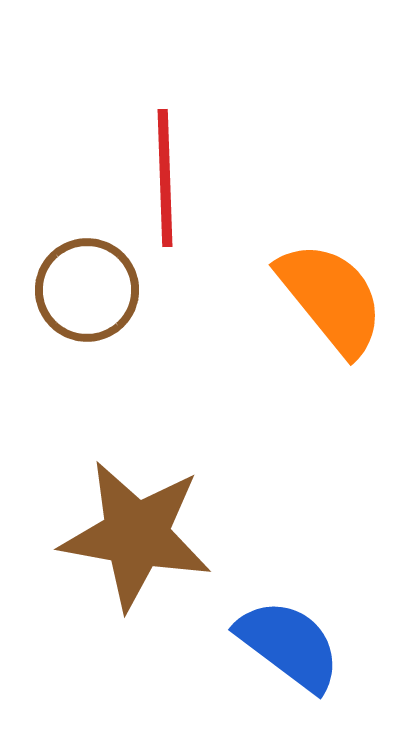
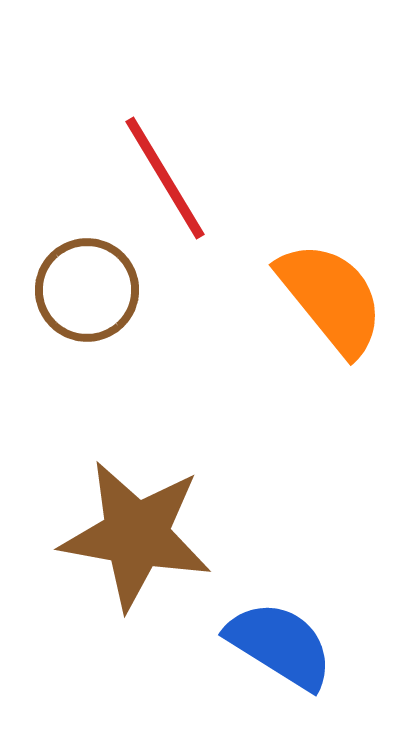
red line: rotated 29 degrees counterclockwise
blue semicircle: moved 9 px left; rotated 5 degrees counterclockwise
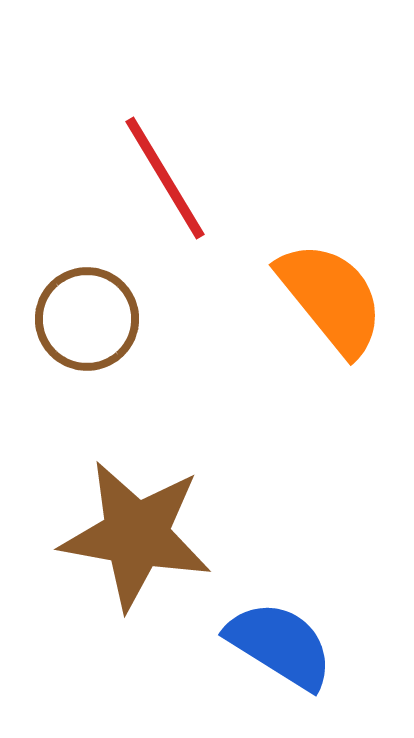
brown circle: moved 29 px down
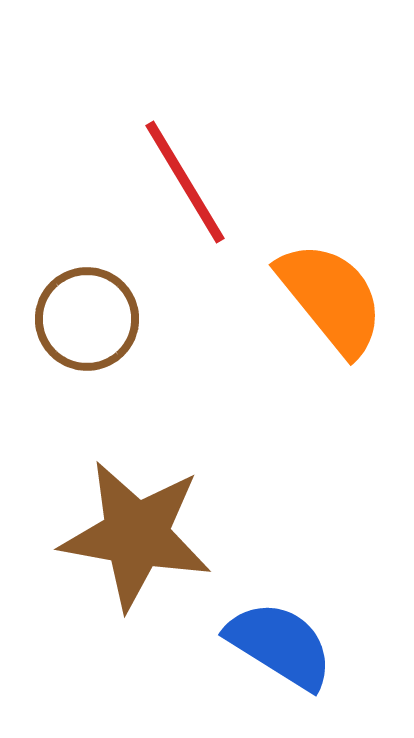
red line: moved 20 px right, 4 px down
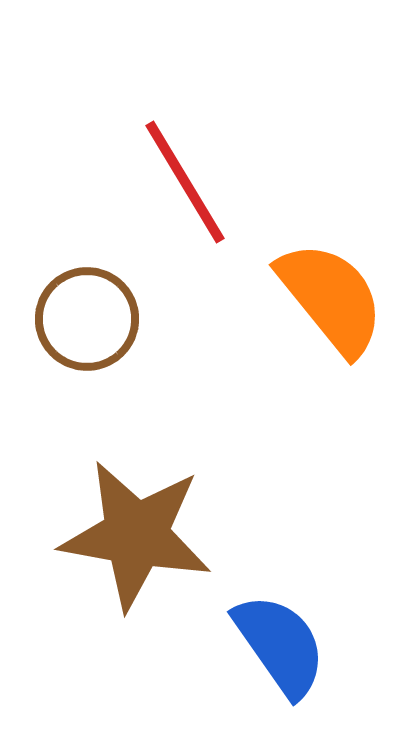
blue semicircle: rotated 23 degrees clockwise
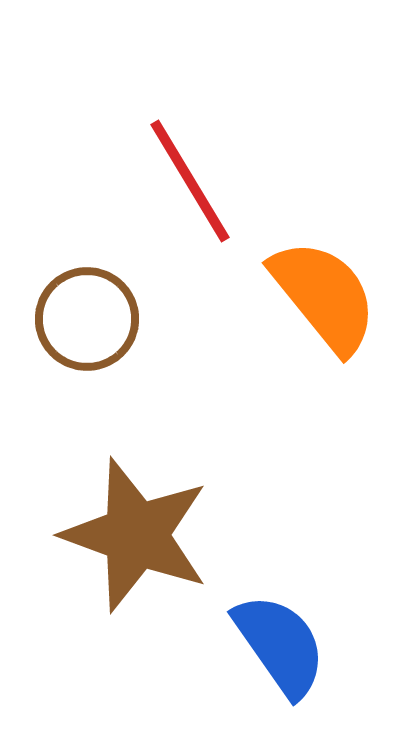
red line: moved 5 px right, 1 px up
orange semicircle: moved 7 px left, 2 px up
brown star: rotated 10 degrees clockwise
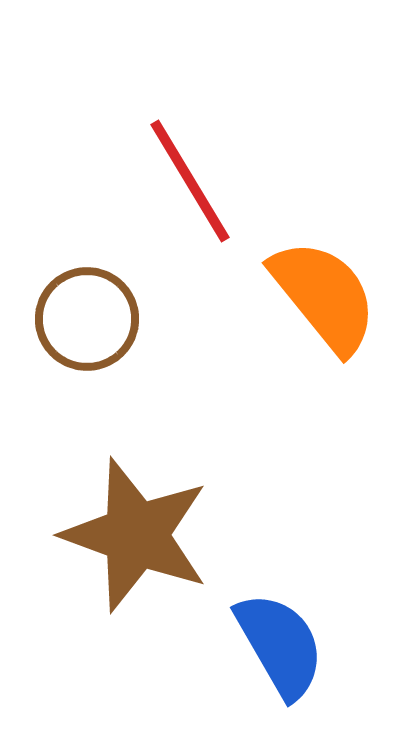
blue semicircle: rotated 5 degrees clockwise
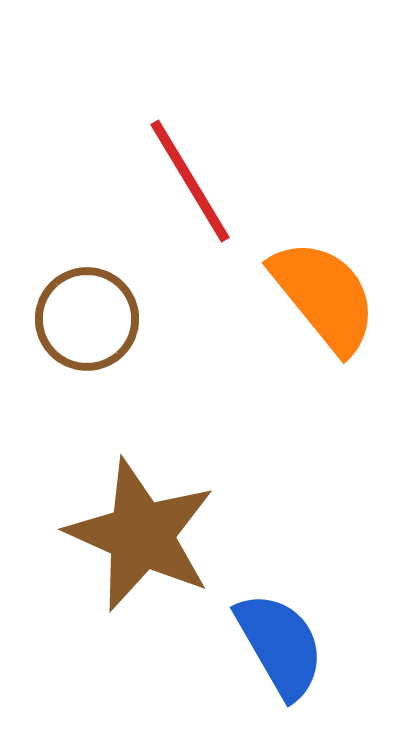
brown star: moved 5 px right; rotated 4 degrees clockwise
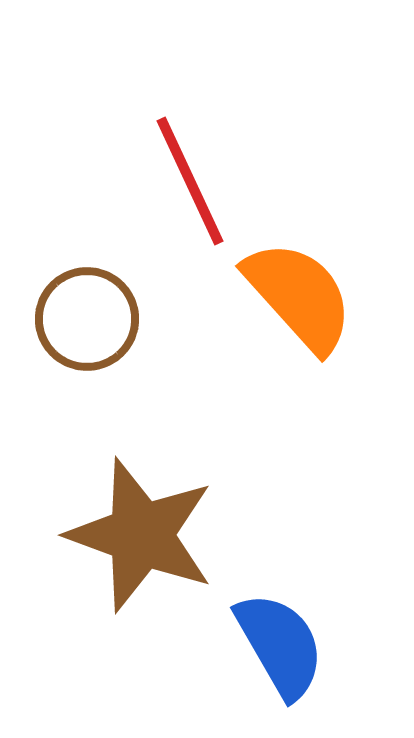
red line: rotated 6 degrees clockwise
orange semicircle: moved 25 px left; rotated 3 degrees counterclockwise
brown star: rotated 4 degrees counterclockwise
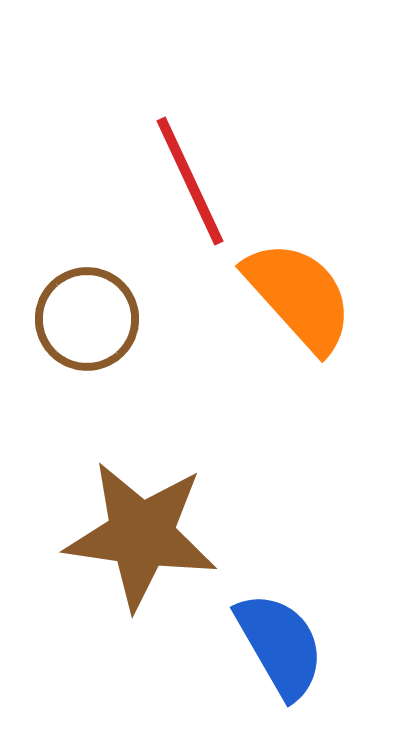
brown star: rotated 12 degrees counterclockwise
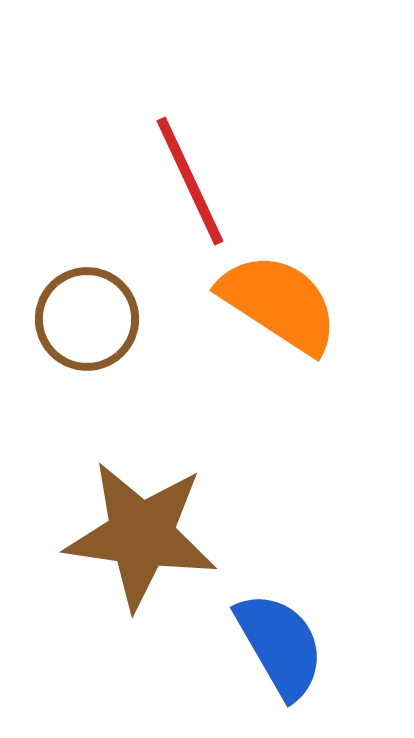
orange semicircle: moved 20 px left, 7 px down; rotated 15 degrees counterclockwise
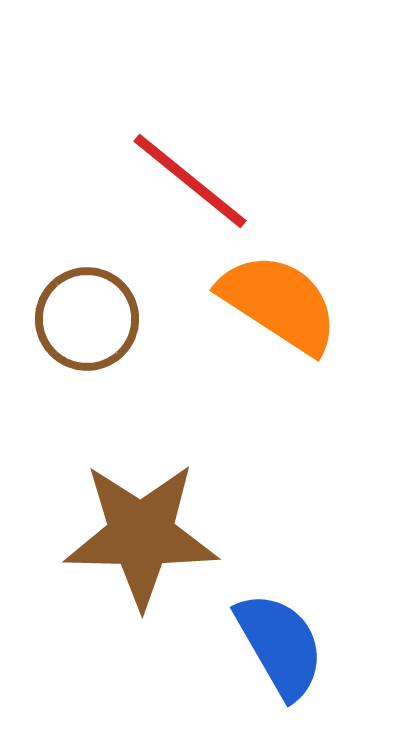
red line: rotated 26 degrees counterclockwise
brown star: rotated 7 degrees counterclockwise
